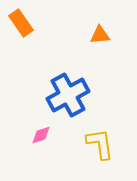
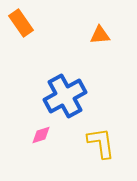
blue cross: moved 3 px left, 1 px down
yellow L-shape: moved 1 px right, 1 px up
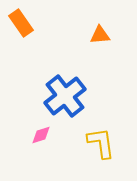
blue cross: rotated 9 degrees counterclockwise
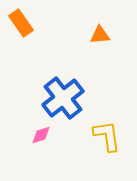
blue cross: moved 2 px left, 2 px down
yellow L-shape: moved 6 px right, 7 px up
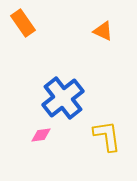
orange rectangle: moved 2 px right
orange triangle: moved 3 px right, 4 px up; rotated 30 degrees clockwise
pink diamond: rotated 10 degrees clockwise
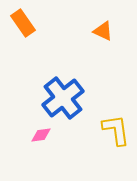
yellow L-shape: moved 9 px right, 6 px up
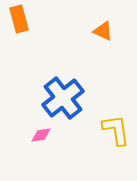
orange rectangle: moved 4 px left, 4 px up; rotated 20 degrees clockwise
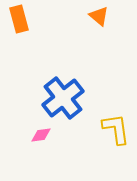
orange triangle: moved 4 px left, 15 px up; rotated 15 degrees clockwise
yellow L-shape: moved 1 px up
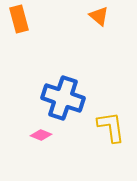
blue cross: rotated 33 degrees counterclockwise
yellow L-shape: moved 5 px left, 2 px up
pink diamond: rotated 30 degrees clockwise
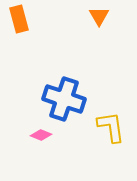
orange triangle: rotated 20 degrees clockwise
blue cross: moved 1 px right, 1 px down
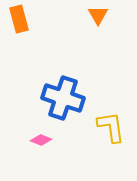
orange triangle: moved 1 px left, 1 px up
blue cross: moved 1 px left, 1 px up
pink diamond: moved 5 px down
